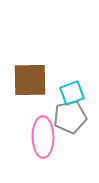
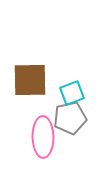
gray pentagon: moved 1 px down
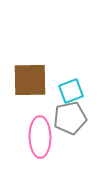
cyan square: moved 1 px left, 2 px up
pink ellipse: moved 3 px left
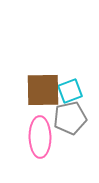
brown square: moved 13 px right, 10 px down
cyan square: moved 1 px left
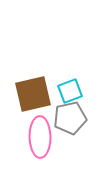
brown square: moved 10 px left, 4 px down; rotated 12 degrees counterclockwise
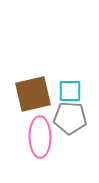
cyan square: rotated 20 degrees clockwise
gray pentagon: rotated 16 degrees clockwise
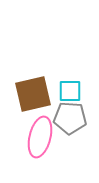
pink ellipse: rotated 15 degrees clockwise
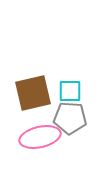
brown square: moved 1 px up
pink ellipse: rotated 63 degrees clockwise
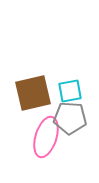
cyan square: rotated 10 degrees counterclockwise
pink ellipse: moved 6 px right; rotated 60 degrees counterclockwise
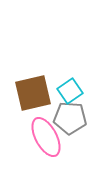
cyan square: rotated 25 degrees counterclockwise
pink ellipse: rotated 45 degrees counterclockwise
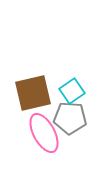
cyan square: moved 2 px right
pink ellipse: moved 2 px left, 4 px up
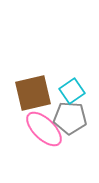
pink ellipse: moved 4 px up; rotated 18 degrees counterclockwise
